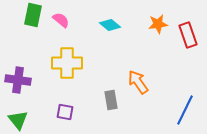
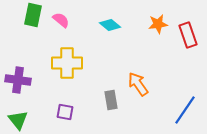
orange arrow: moved 2 px down
blue line: rotated 8 degrees clockwise
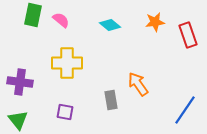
orange star: moved 3 px left, 2 px up
purple cross: moved 2 px right, 2 px down
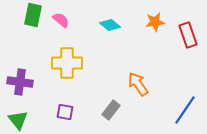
gray rectangle: moved 10 px down; rotated 48 degrees clockwise
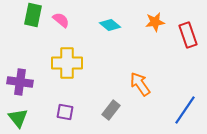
orange arrow: moved 2 px right
green triangle: moved 2 px up
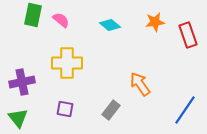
purple cross: moved 2 px right; rotated 20 degrees counterclockwise
purple square: moved 3 px up
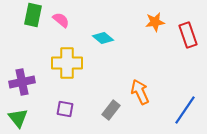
cyan diamond: moved 7 px left, 13 px down
orange arrow: moved 8 px down; rotated 10 degrees clockwise
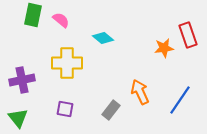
orange star: moved 9 px right, 26 px down
purple cross: moved 2 px up
blue line: moved 5 px left, 10 px up
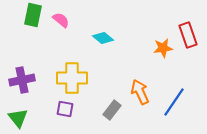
orange star: moved 1 px left
yellow cross: moved 5 px right, 15 px down
blue line: moved 6 px left, 2 px down
gray rectangle: moved 1 px right
